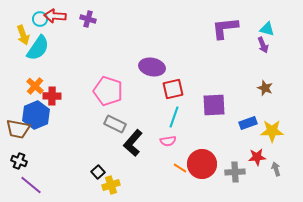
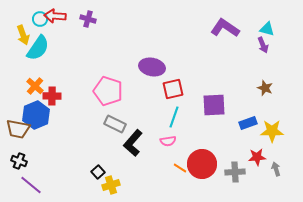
purple L-shape: rotated 40 degrees clockwise
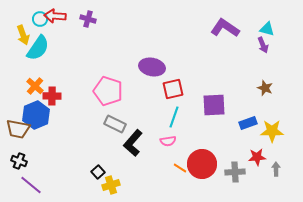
gray arrow: rotated 16 degrees clockwise
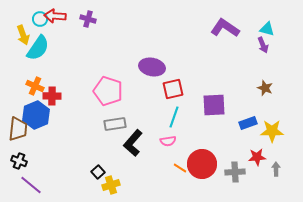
orange cross: rotated 18 degrees counterclockwise
gray rectangle: rotated 35 degrees counterclockwise
brown trapezoid: rotated 95 degrees counterclockwise
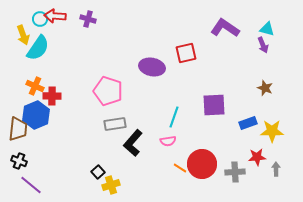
red square: moved 13 px right, 36 px up
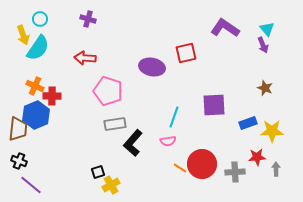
red arrow: moved 30 px right, 42 px down
cyan triangle: rotated 35 degrees clockwise
black square: rotated 24 degrees clockwise
yellow cross: rotated 12 degrees counterclockwise
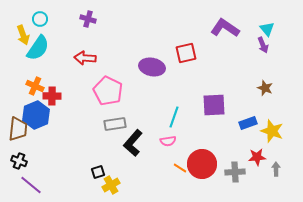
pink pentagon: rotated 8 degrees clockwise
yellow star: rotated 20 degrees clockwise
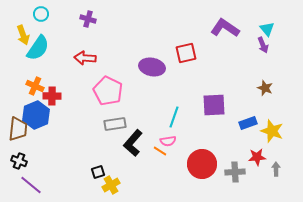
cyan circle: moved 1 px right, 5 px up
orange line: moved 20 px left, 17 px up
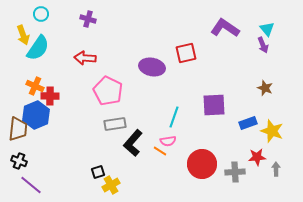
red cross: moved 2 px left
